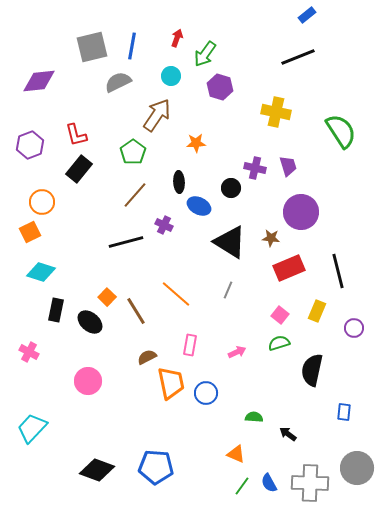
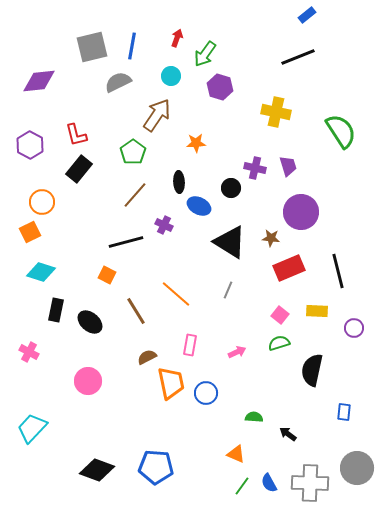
purple hexagon at (30, 145): rotated 12 degrees counterclockwise
orange square at (107, 297): moved 22 px up; rotated 18 degrees counterclockwise
yellow rectangle at (317, 311): rotated 70 degrees clockwise
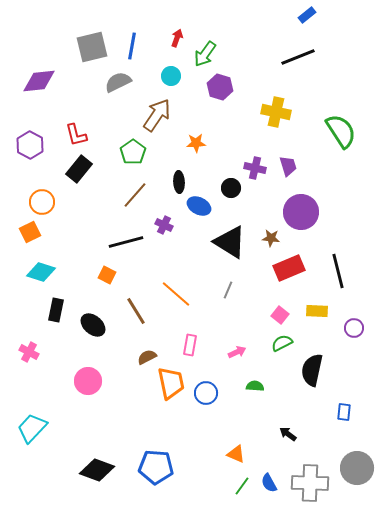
black ellipse at (90, 322): moved 3 px right, 3 px down
green semicircle at (279, 343): moved 3 px right; rotated 10 degrees counterclockwise
green semicircle at (254, 417): moved 1 px right, 31 px up
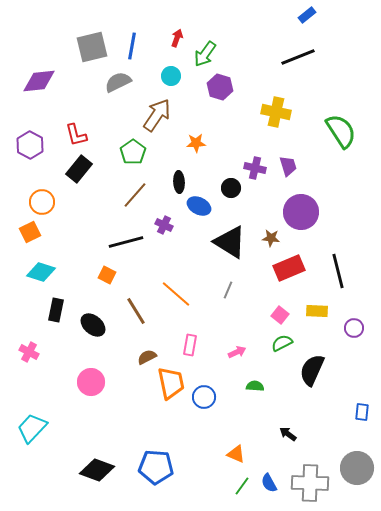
black semicircle at (312, 370): rotated 12 degrees clockwise
pink circle at (88, 381): moved 3 px right, 1 px down
blue circle at (206, 393): moved 2 px left, 4 px down
blue rectangle at (344, 412): moved 18 px right
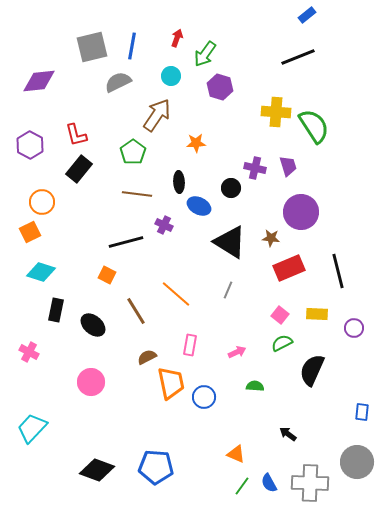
yellow cross at (276, 112): rotated 8 degrees counterclockwise
green semicircle at (341, 131): moved 27 px left, 5 px up
brown line at (135, 195): moved 2 px right, 1 px up; rotated 56 degrees clockwise
yellow rectangle at (317, 311): moved 3 px down
gray circle at (357, 468): moved 6 px up
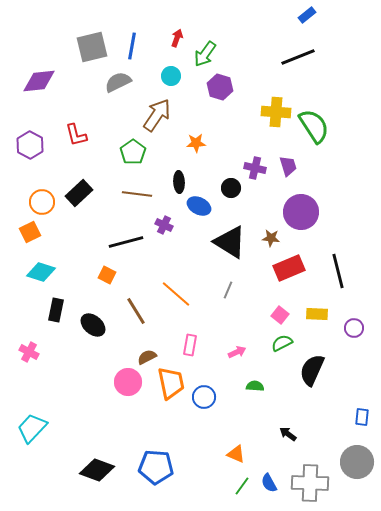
black rectangle at (79, 169): moved 24 px down; rotated 8 degrees clockwise
pink circle at (91, 382): moved 37 px right
blue rectangle at (362, 412): moved 5 px down
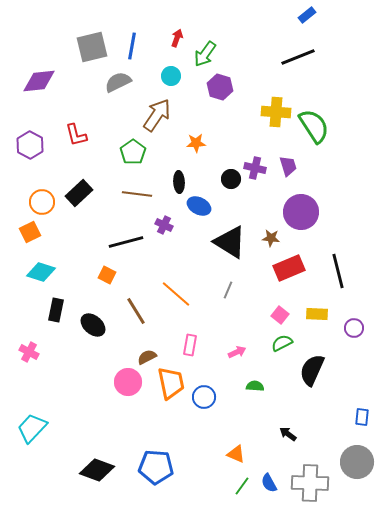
black circle at (231, 188): moved 9 px up
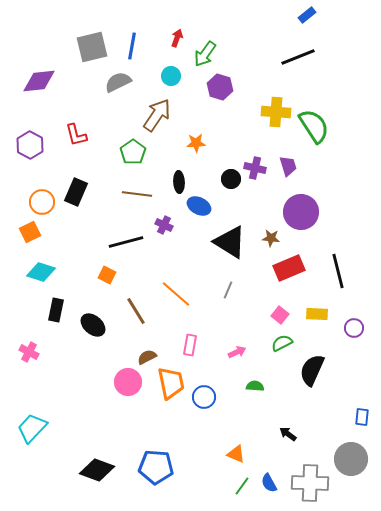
black rectangle at (79, 193): moved 3 px left, 1 px up; rotated 24 degrees counterclockwise
gray circle at (357, 462): moved 6 px left, 3 px up
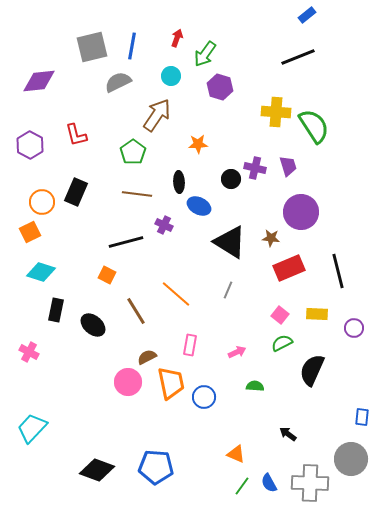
orange star at (196, 143): moved 2 px right, 1 px down
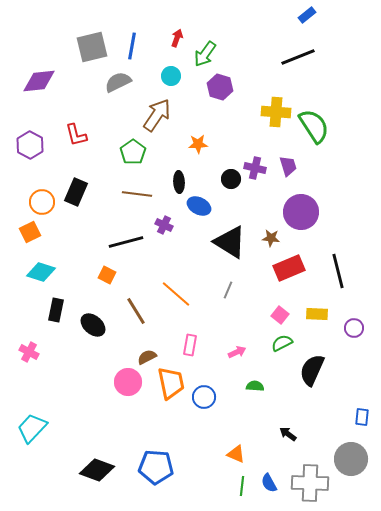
green line at (242, 486): rotated 30 degrees counterclockwise
